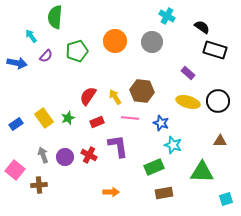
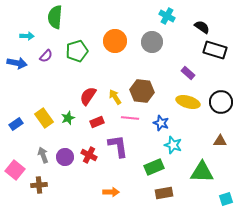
cyan arrow: moved 4 px left; rotated 128 degrees clockwise
black circle: moved 3 px right, 1 px down
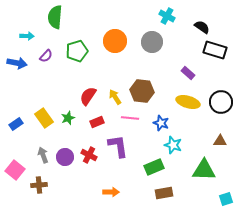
green triangle: moved 2 px right, 2 px up
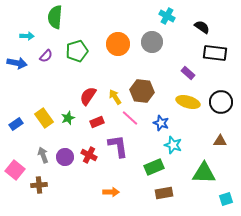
orange circle: moved 3 px right, 3 px down
black rectangle: moved 3 px down; rotated 10 degrees counterclockwise
pink line: rotated 36 degrees clockwise
green triangle: moved 3 px down
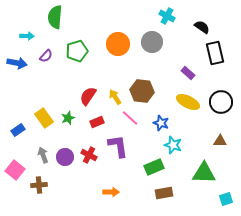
black rectangle: rotated 70 degrees clockwise
yellow ellipse: rotated 10 degrees clockwise
blue rectangle: moved 2 px right, 6 px down
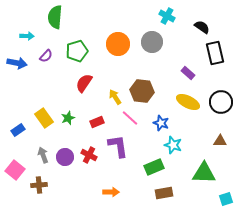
red semicircle: moved 4 px left, 13 px up
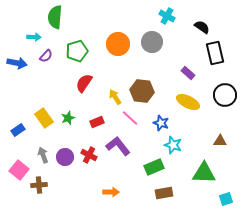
cyan arrow: moved 7 px right, 1 px down
black circle: moved 4 px right, 7 px up
purple L-shape: rotated 30 degrees counterclockwise
pink square: moved 4 px right
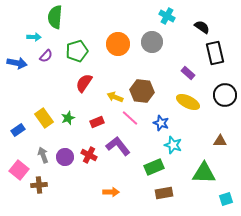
yellow arrow: rotated 35 degrees counterclockwise
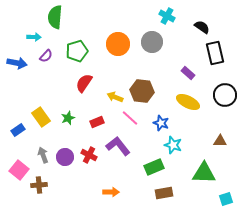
yellow rectangle: moved 3 px left, 1 px up
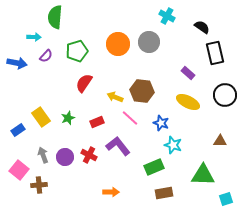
gray circle: moved 3 px left
green triangle: moved 1 px left, 2 px down
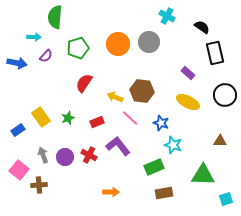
green pentagon: moved 1 px right, 3 px up
